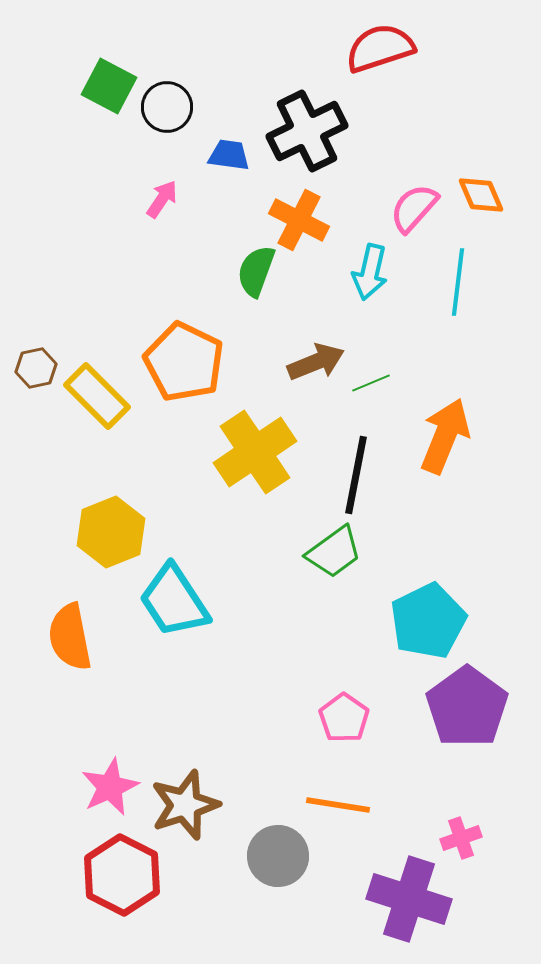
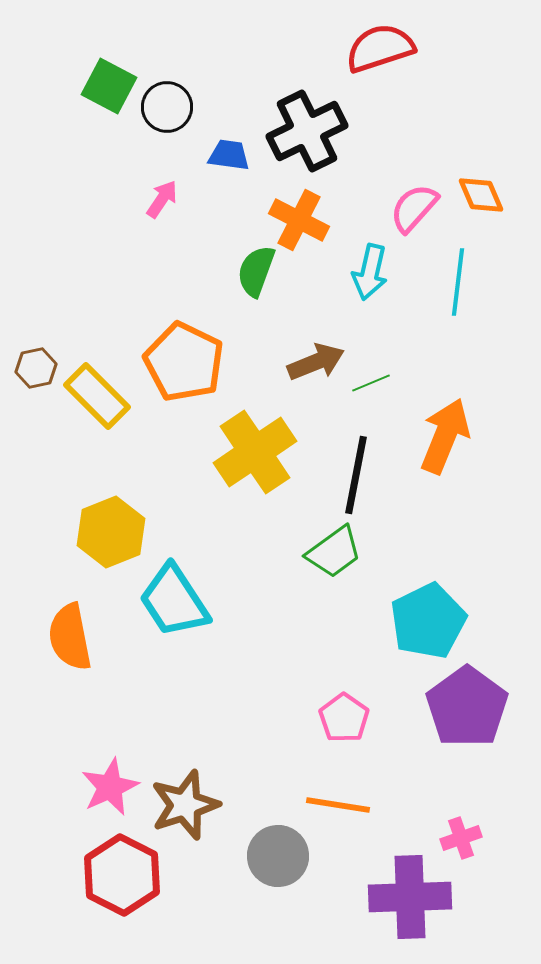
purple cross: moved 1 px right, 2 px up; rotated 20 degrees counterclockwise
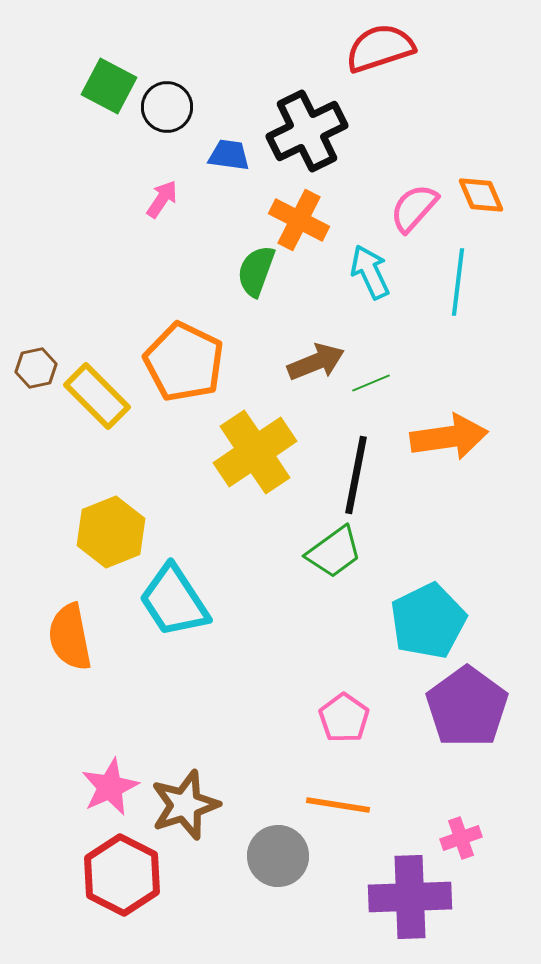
cyan arrow: rotated 142 degrees clockwise
orange arrow: moved 4 px right, 1 px down; rotated 60 degrees clockwise
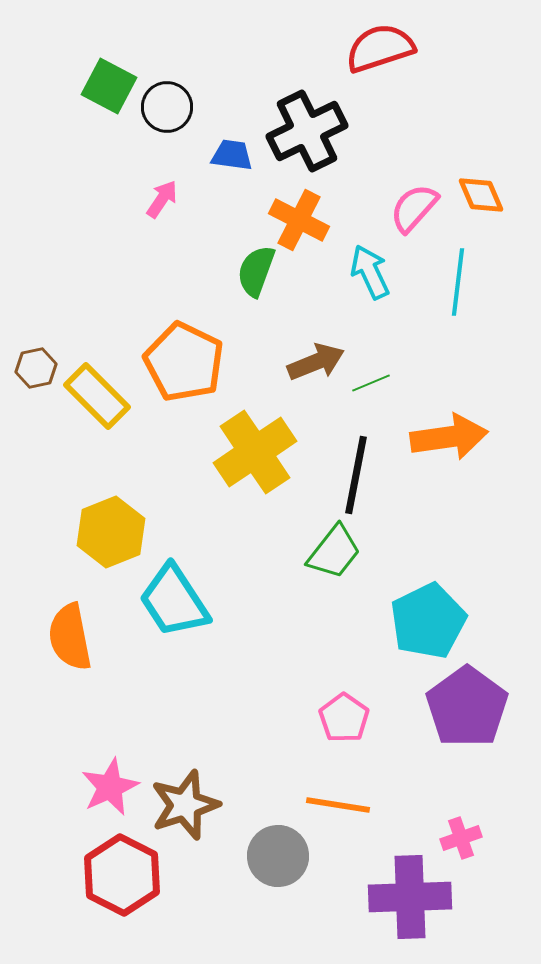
blue trapezoid: moved 3 px right
green trapezoid: rotated 16 degrees counterclockwise
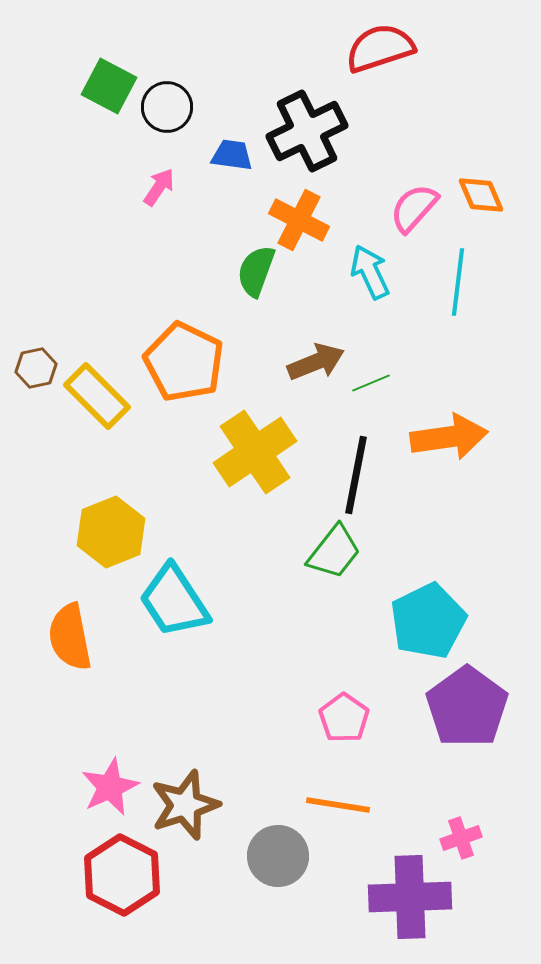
pink arrow: moved 3 px left, 12 px up
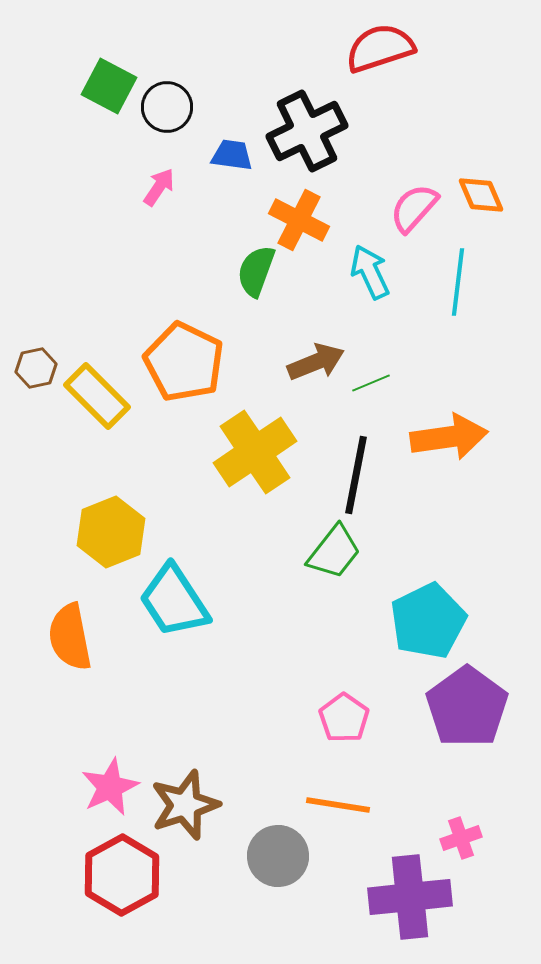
red hexagon: rotated 4 degrees clockwise
purple cross: rotated 4 degrees counterclockwise
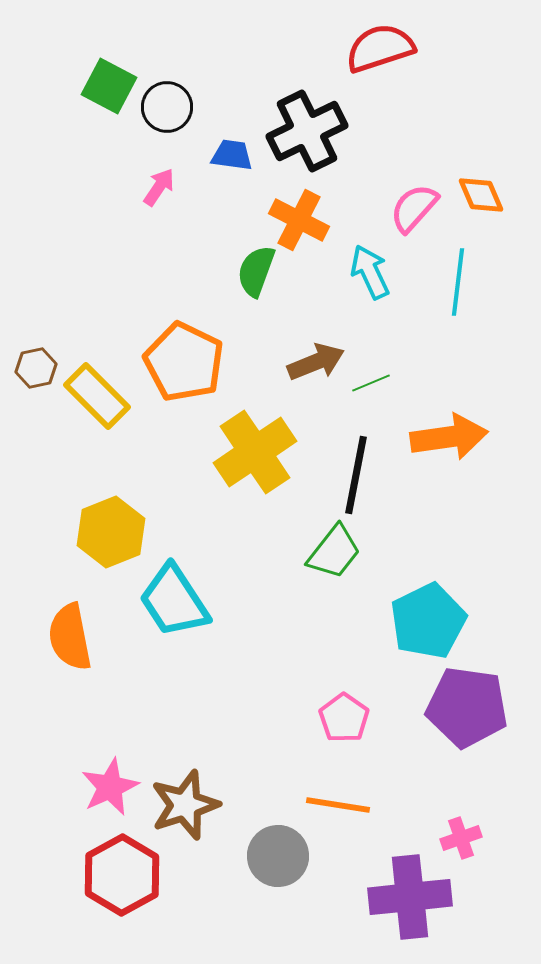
purple pentagon: rotated 28 degrees counterclockwise
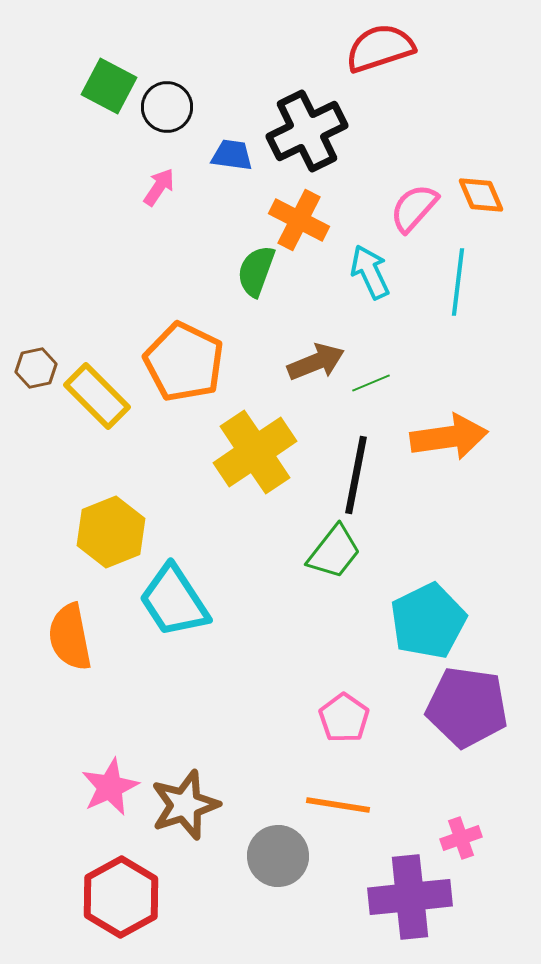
red hexagon: moved 1 px left, 22 px down
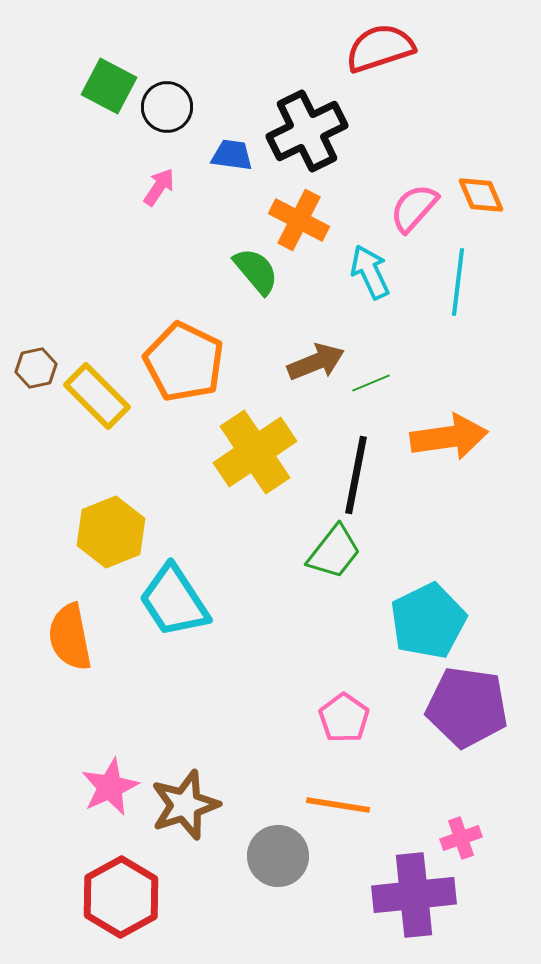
green semicircle: rotated 120 degrees clockwise
purple cross: moved 4 px right, 2 px up
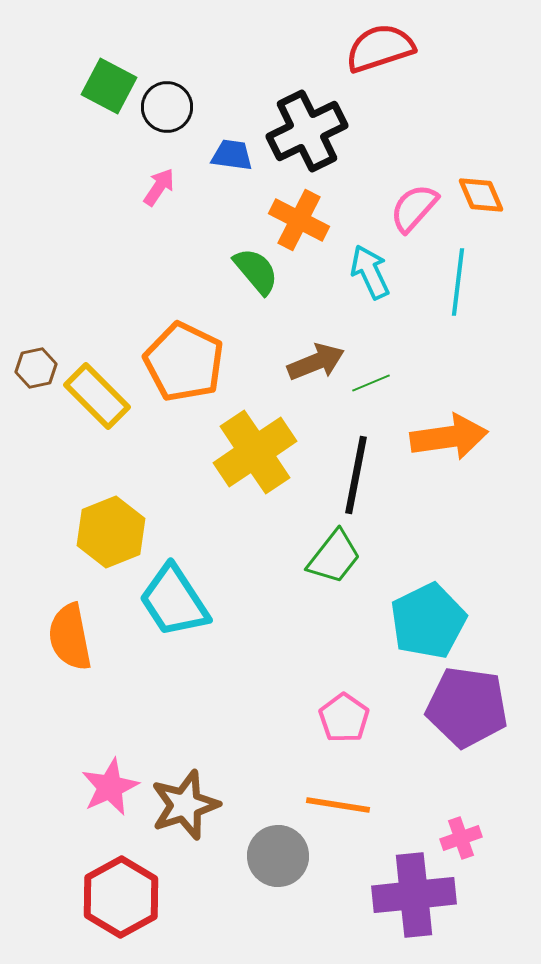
green trapezoid: moved 5 px down
